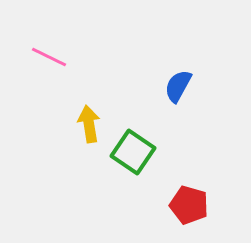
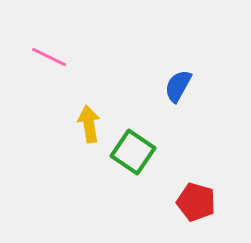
red pentagon: moved 7 px right, 3 px up
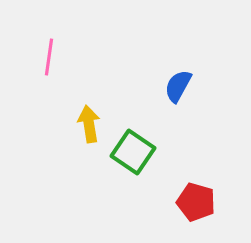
pink line: rotated 72 degrees clockwise
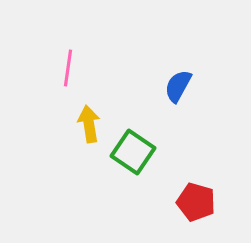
pink line: moved 19 px right, 11 px down
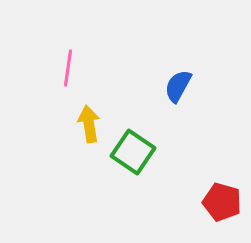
red pentagon: moved 26 px right
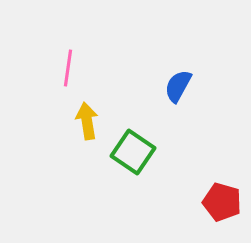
yellow arrow: moved 2 px left, 3 px up
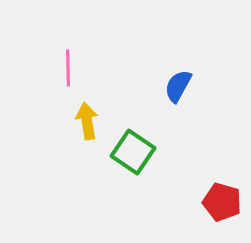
pink line: rotated 9 degrees counterclockwise
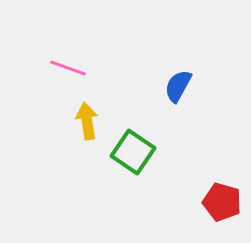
pink line: rotated 69 degrees counterclockwise
